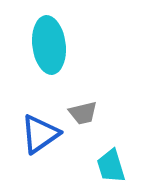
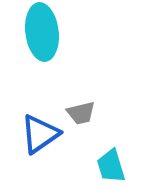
cyan ellipse: moved 7 px left, 13 px up
gray trapezoid: moved 2 px left
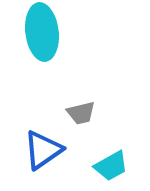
blue triangle: moved 3 px right, 16 px down
cyan trapezoid: rotated 102 degrees counterclockwise
